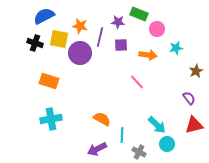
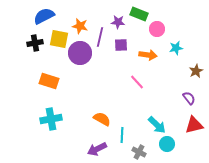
black cross: rotated 28 degrees counterclockwise
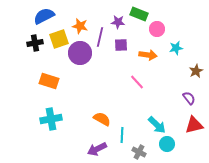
yellow square: rotated 30 degrees counterclockwise
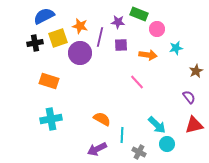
yellow square: moved 1 px left, 1 px up
purple semicircle: moved 1 px up
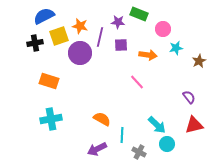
pink circle: moved 6 px right
yellow square: moved 1 px right, 2 px up
brown star: moved 3 px right, 10 px up
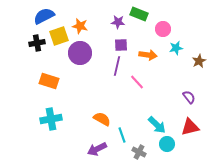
purple line: moved 17 px right, 29 px down
black cross: moved 2 px right
red triangle: moved 4 px left, 2 px down
cyan line: rotated 21 degrees counterclockwise
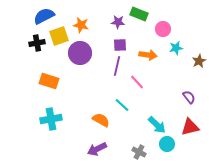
orange star: moved 1 px right, 1 px up
purple square: moved 1 px left
orange semicircle: moved 1 px left, 1 px down
cyan line: moved 30 px up; rotated 28 degrees counterclockwise
